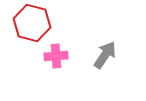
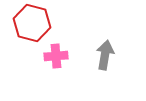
gray arrow: rotated 24 degrees counterclockwise
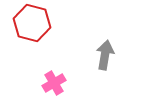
pink cross: moved 2 px left, 27 px down; rotated 25 degrees counterclockwise
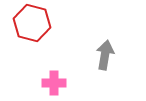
pink cross: rotated 30 degrees clockwise
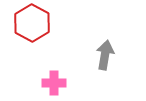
red hexagon: rotated 15 degrees clockwise
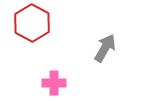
gray arrow: moved 7 px up; rotated 20 degrees clockwise
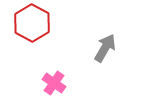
pink cross: rotated 35 degrees clockwise
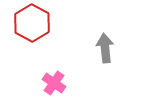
gray arrow: rotated 36 degrees counterclockwise
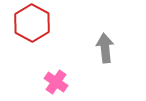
pink cross: moved 2 px right, 1 px up
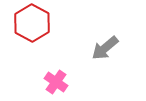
gray arrow: rotated 124 degrees counterclockwise
